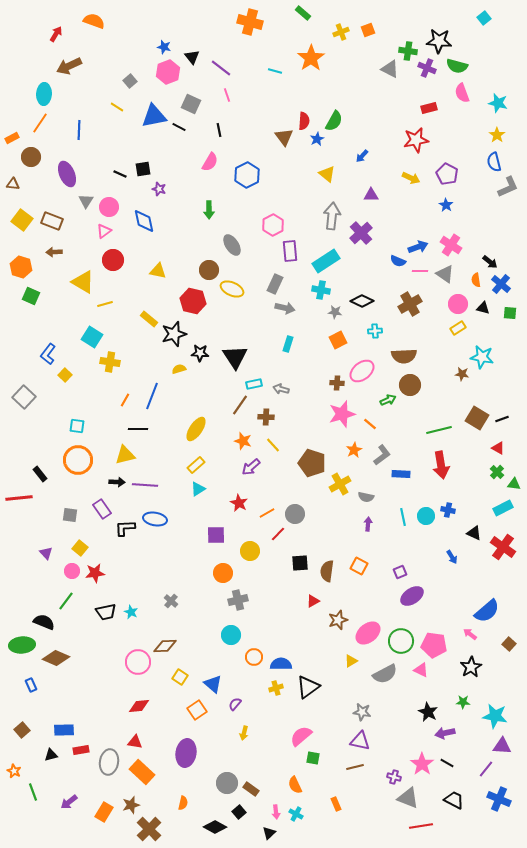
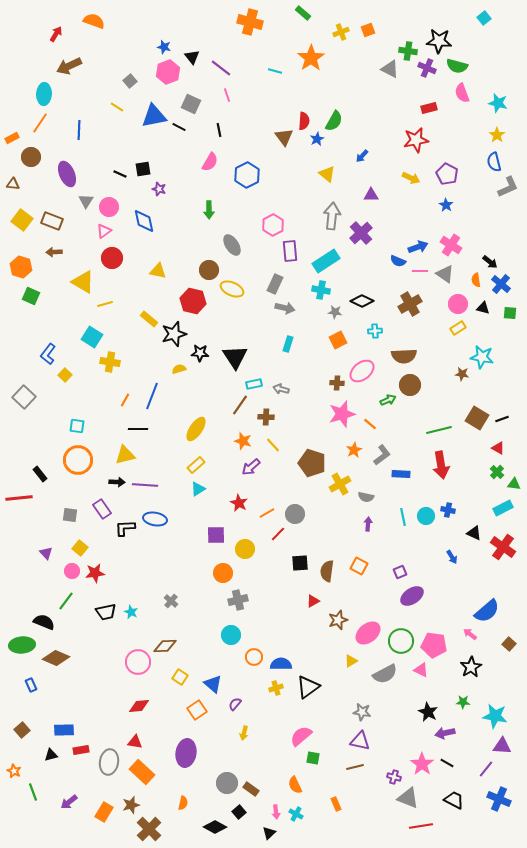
red circle at (113, 260): moved 1 px left, 2 px up
yellow circle at (250, 551): moved 5 px left, 2 px up
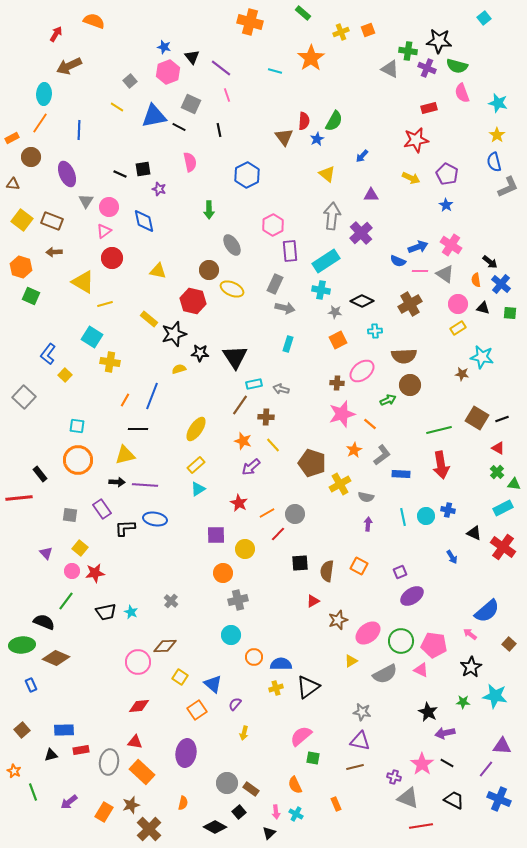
pink semicircle at (210, 162): moved 20 px left; rotated 42 degrees counterclockwise
cyan star at (495, 716): moved 20 px up
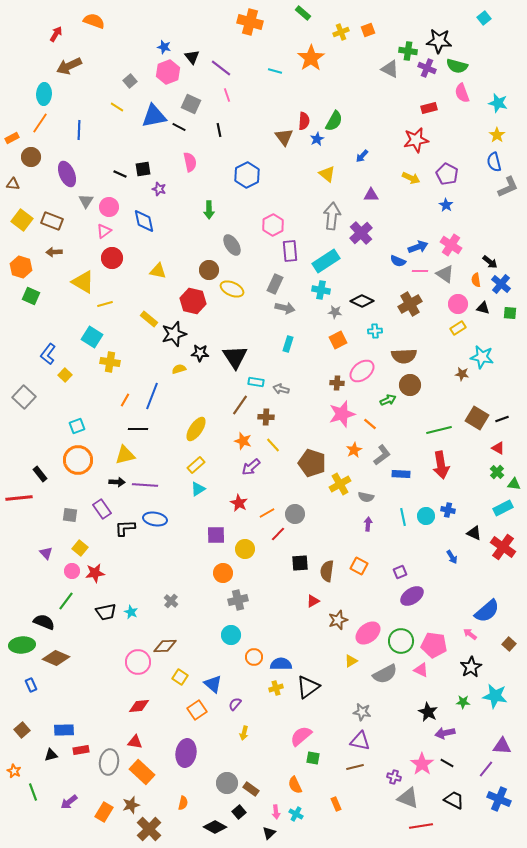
cyan rectangle at (254, 384): moved 2 px right, 2 px up; rotated 21 degrees clockwise
cyan square at (77, 426): rotated 28 degrees counterclockwise
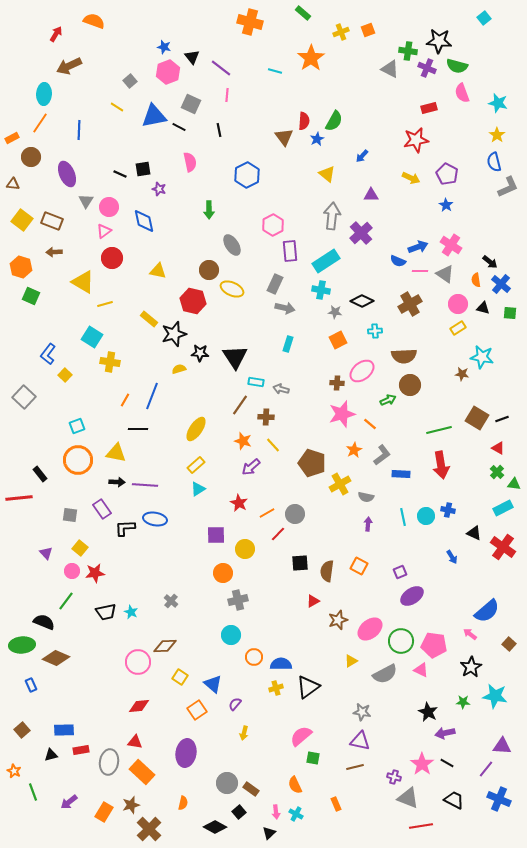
pink line at (227, 95): rotated 24 degrees clockwise
yellow triangle at (125, 455): moved 9 px left, 2 px up; rotated 25 degrees clockwise
pink ellipse at (368, 633): moved 2 px right, 4 px up
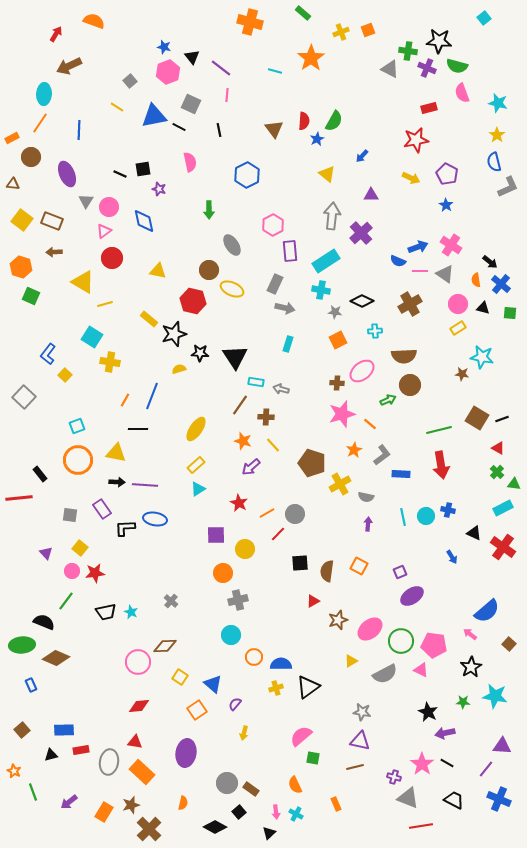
brown triangle at (284, 137): moved 10 px left, 8 px up
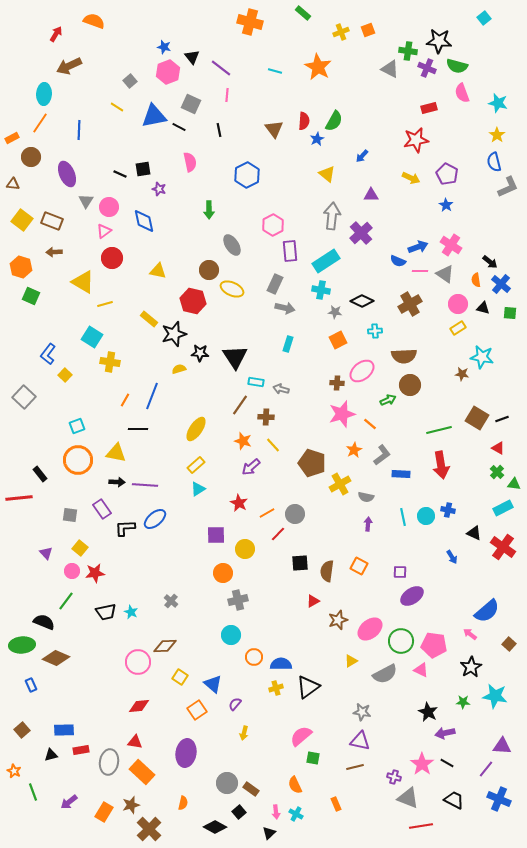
orange star at (311, 58): moved 7 px right, 9 px down; rotated 8 degrees counterclockwise
blue ellipse at (155, 519): rotated 50 degrees counterclockwise
purple square at (400, 572): rotated 24 degrees clockwise
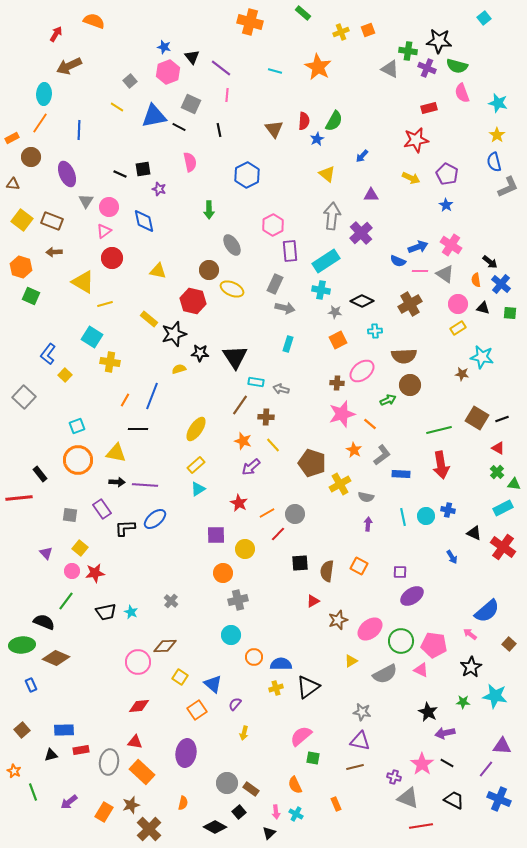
orange star at (354, 450): rotated 14 degrees counterclockwise
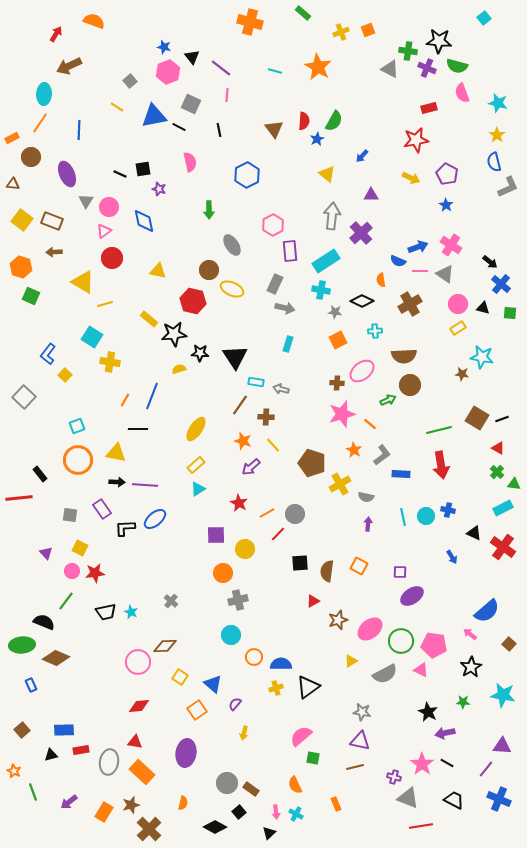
orange semicircle at (476, 280): moved 95 px left
black star at (174, 334): rotated 10 degrees clockwise
yellow square at (80, 548): rotated 14 degrees counterclockwise
cyan star at (495, 696): moved 8 px right, 1 px up
